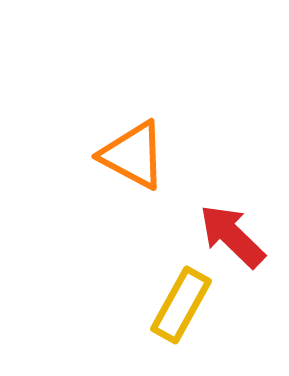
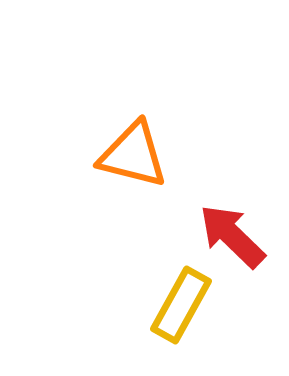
orange triangle: rotated 14 degrees counterclockwise
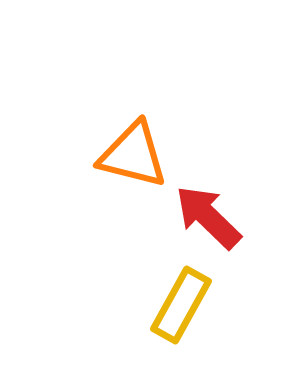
red arrow: moved 24 px left, 19 px up
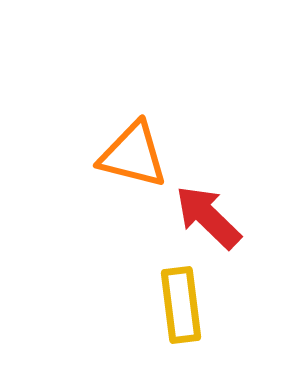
yellow rectangle: rotated 36 degrees counterclockwise
